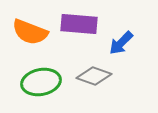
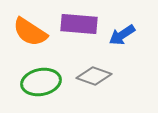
orange semicircle: rotated 12 degrees clockwise
blue arrow: moved 1 px right, 8 px up; rotated 12 degrees clockwise
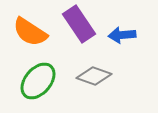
purple rectangle: rotated 51 degrees clockwise
blue arrow: rotated 28 degrees clockwise
green ellipse: moved 3 px left, 1 px up; rotated 39 degrees counterclockwise
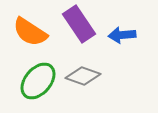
gray diamond: moved 11 px left
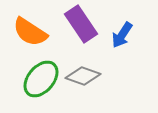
purple rectangle: moved 2 px right
blue arrow: rotated 52 degrees counterclockwise
green ellipse: moved 3 px right, 2 px up
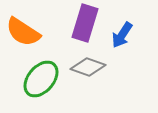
purple rectangle: moved 4 px right, 1 px up; rotated 51 degrees clockwise
orange semicircle: moved 7 px left
gray diamond: moved 5 px right, 9 px up
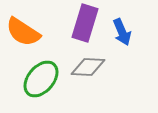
blue arrow: moved 3 px up; rotated 56 degrees counterclockwise
gray diamond: rotated 16 degrees counterclockwise
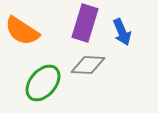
orange semicircle: moved 1 px left, 1 px up
gray diamond: moved 2 px up
green ellipse: moved 2 px right, 4 px down
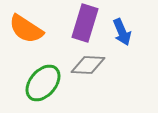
orange semicircle: moved 4 px right, 2 px up
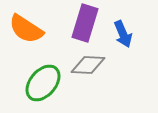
blue arrow: moved 1 px right, 2 px down
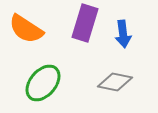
blue arrow: rotated 16 degrees clockwise
gray diamond: moved 27 px right, 17 px down; rotated 8 degrees clockwise
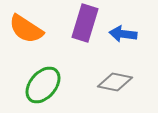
blue arrow: rotated 104 degrees clockwise
green ellipse: moved 2 px down
